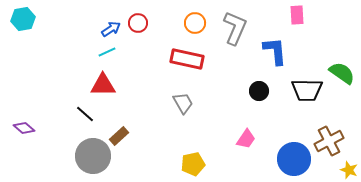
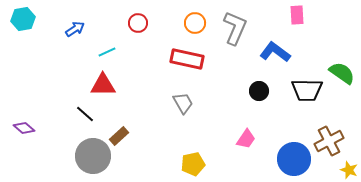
blue arrow: moved 36 px left
blue L-shape: moved 1 px down; rotated 48 degrees counterclockwise
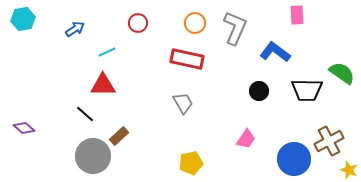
yellow pentagon: moved 2 px left, 1 px up
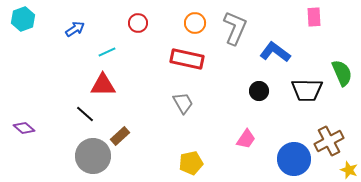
pink rectangle: moved 17 px right, 2 px down
cyan hexagon: rotated 10 degrees counterclockwise
green semicircle: rotated 32 degrees clockwise
brown rectangle: moved 1 px right
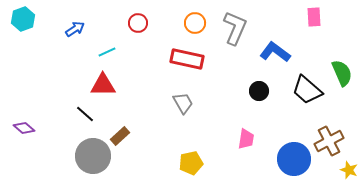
black trapezoid: rotated 40 degrees clockwise
pink trapezoid: rotated 25 degrees counterclockwise
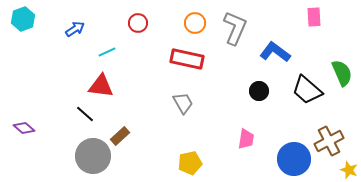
red triangle: moved 2 px left, 1 px down; rotated 8 degrees clockwise
yellow pentagon: moved 1 px left
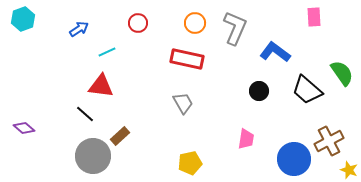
blue arrow: moved 4 px right
green semicircle: rotated 12 degrees counterclockwise
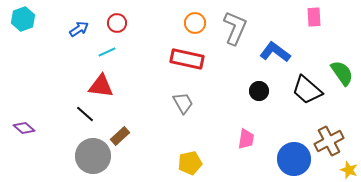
red circle: moved 21 px left
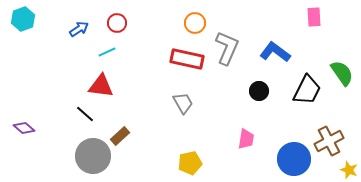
gray L-shape: moved 8 px left, 20 px down
black trapezoid: rotated 104 degrees counterclockwise
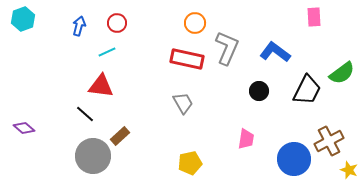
blue arrow: moved 3 px up; rotated 42 degrees counterclockwise
green semicircle: rotated 88 degrees clockwise
